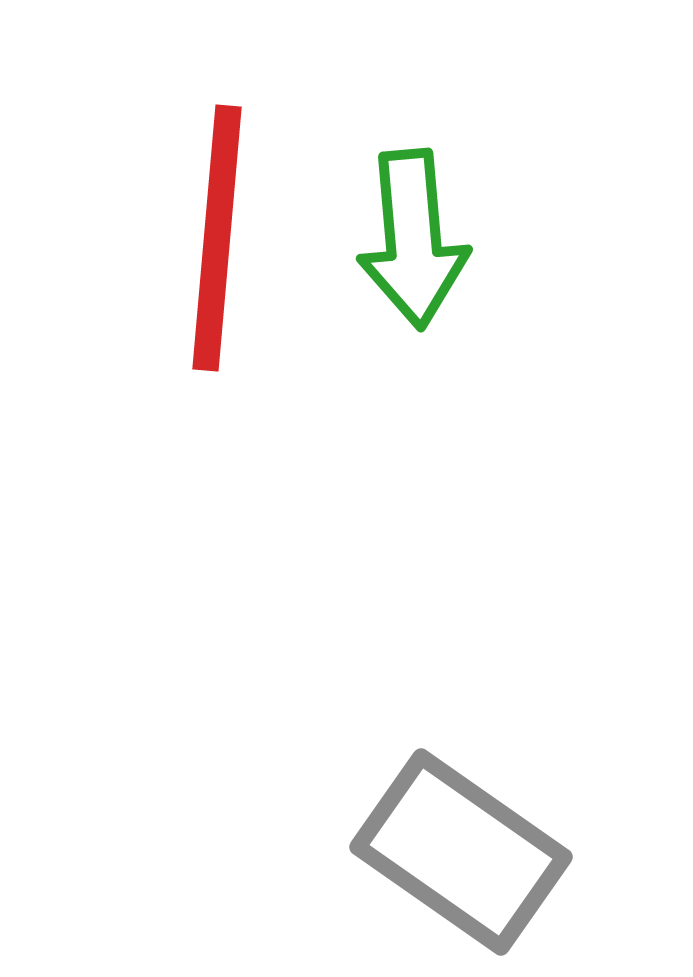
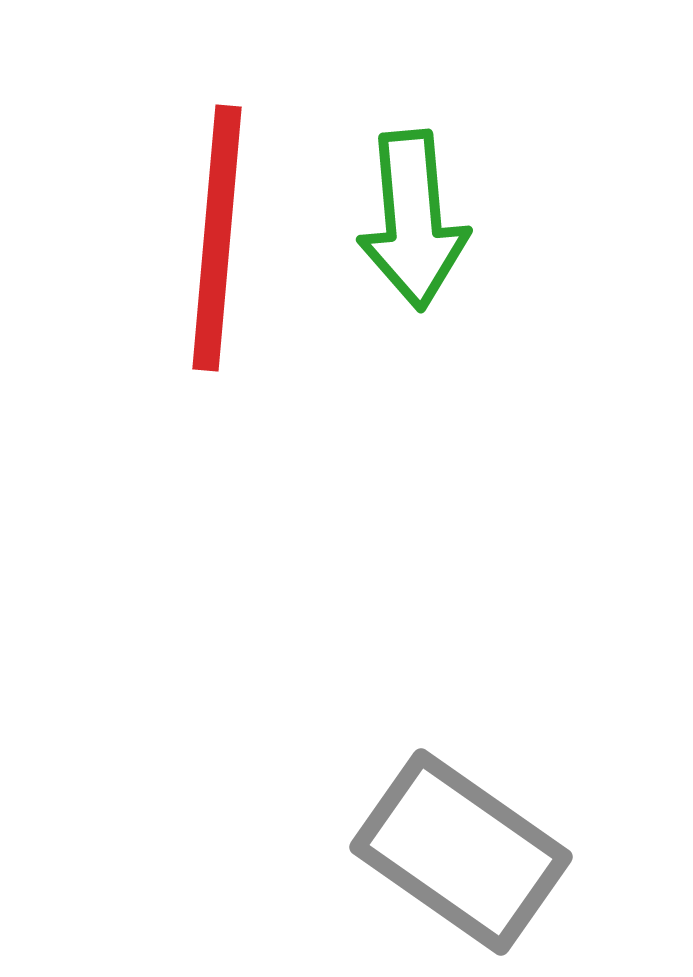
green arrow: moved 19 px up
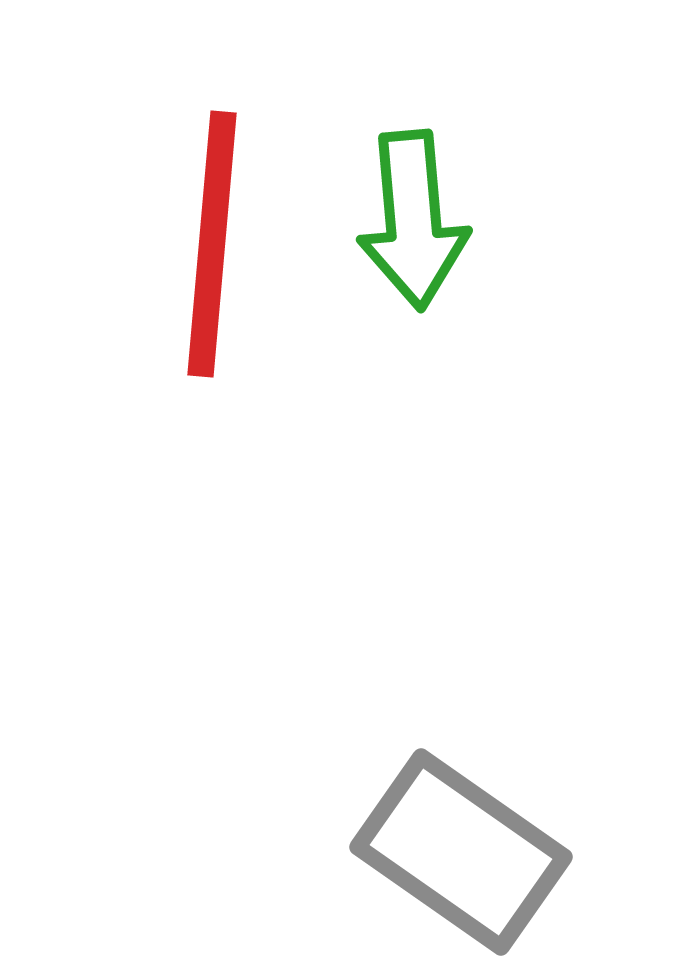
red line: moved 5 px left, 6 px down
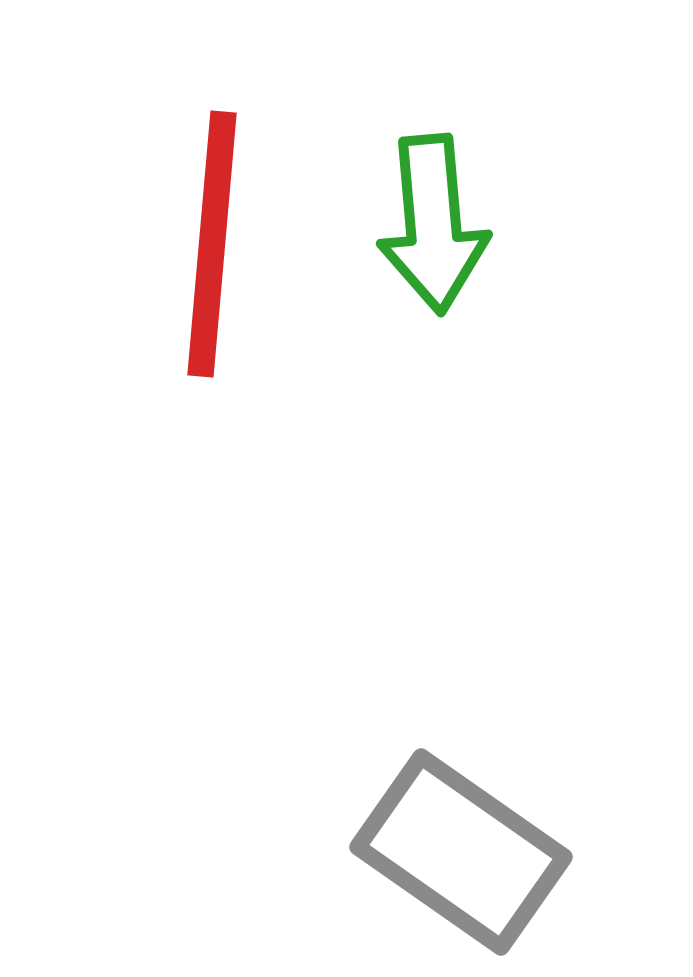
green arrow: moved 20 px right, 4 px down
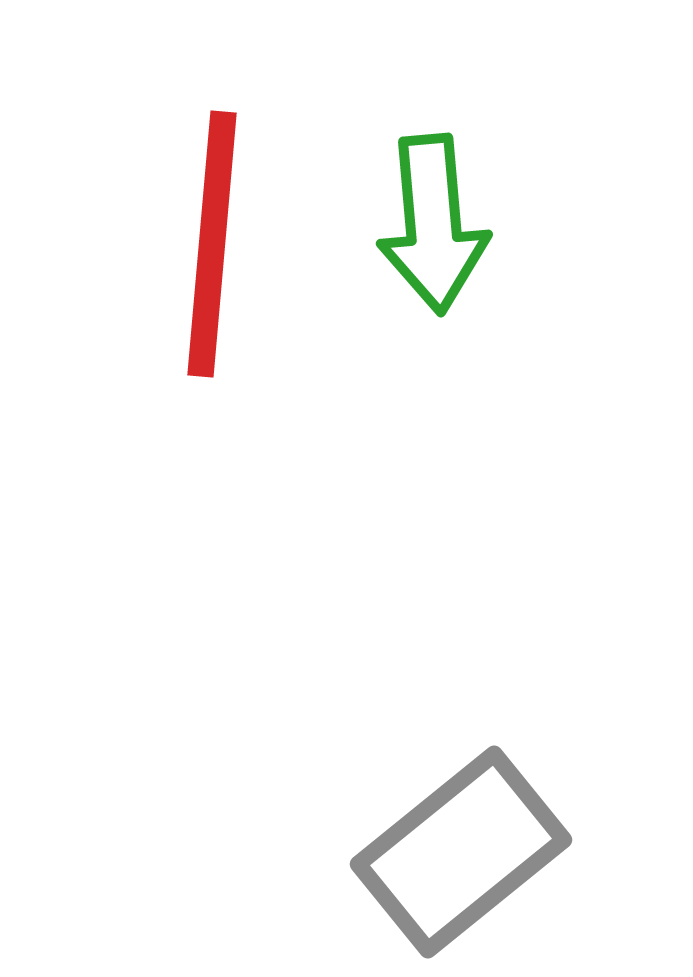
gray rectangle: rotated 74 degrees counterclockwise
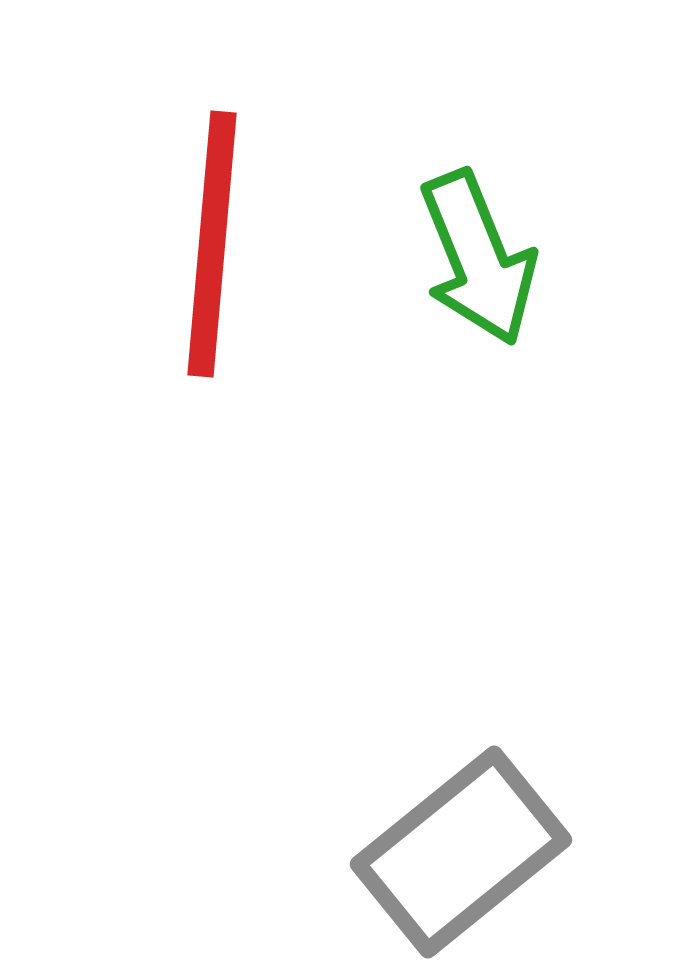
green arrow: moved 45 px right, 34 px down; rotated 17 degrees counterclockwise
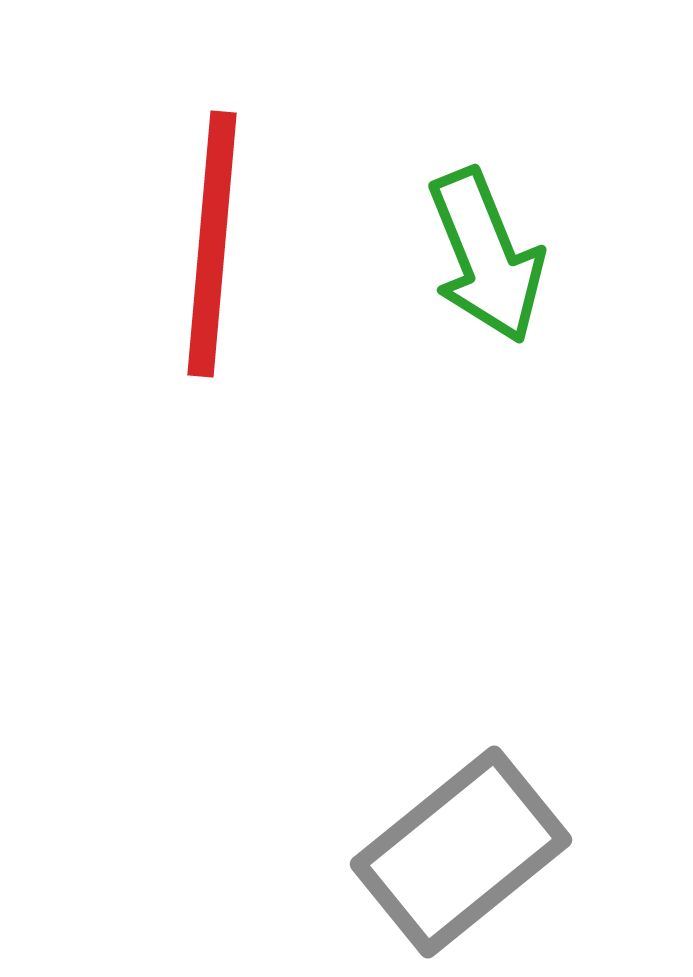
green arrow: moved 8 px right, 2 px up
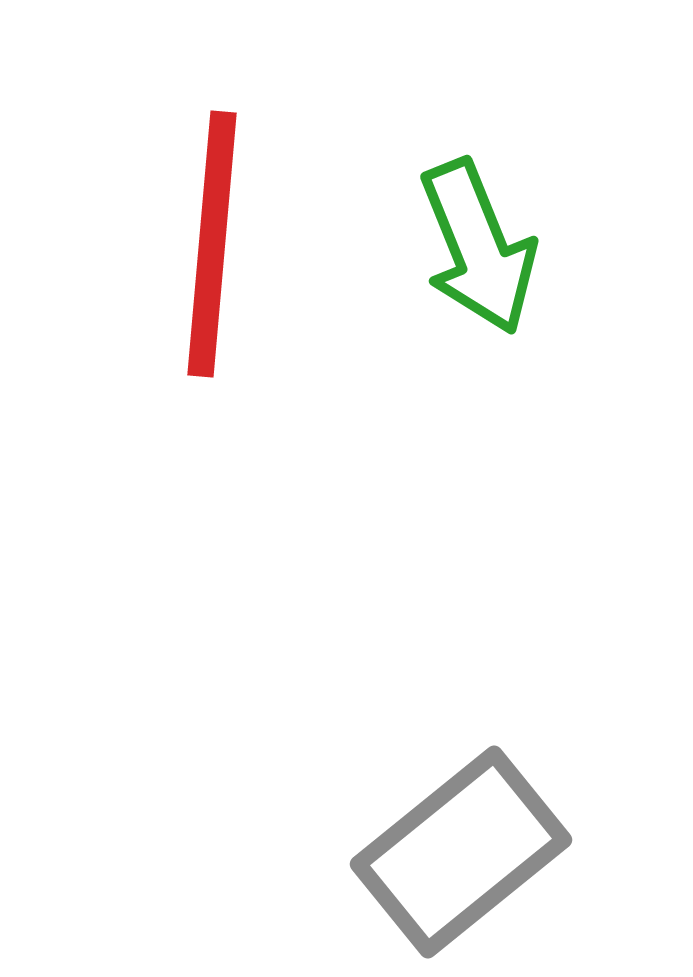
green arrow: moved 8 px left, 9 px up
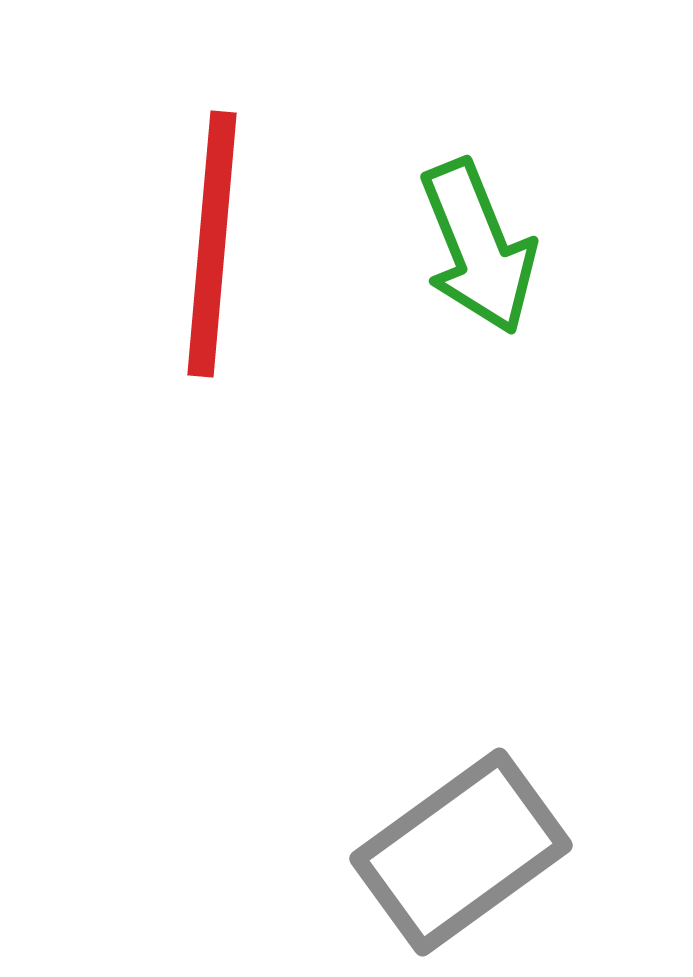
gray rectangle: rotated 3 degrees clockwise
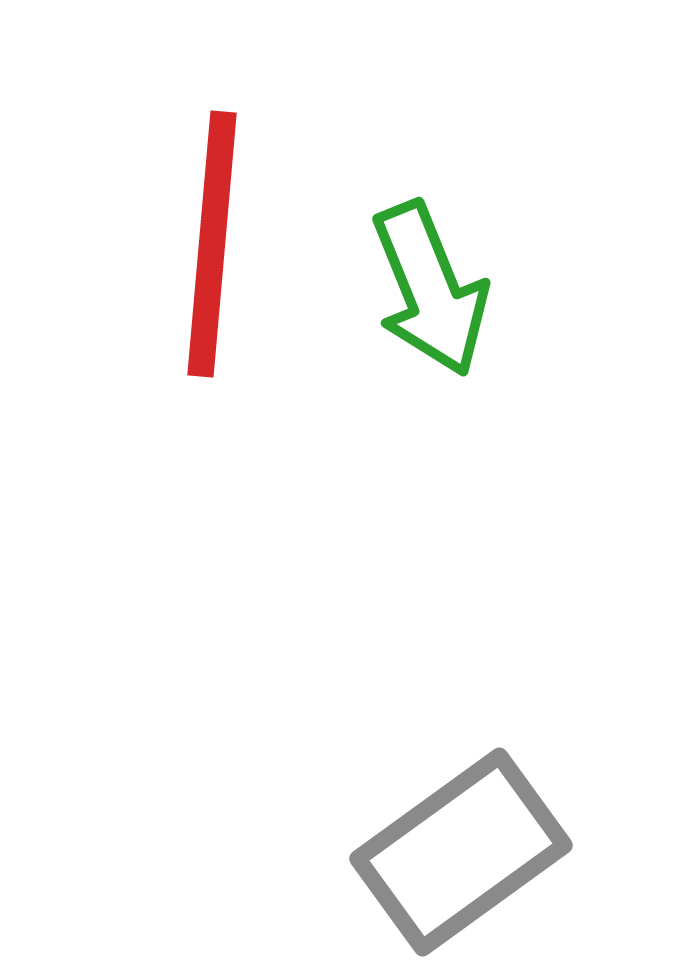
green arrow: moved 48 px left, 42 px down
